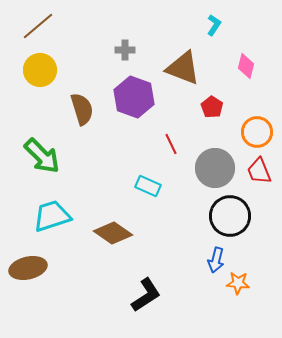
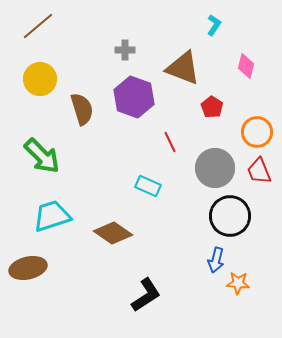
yellow circle: moved 9 px down
red line: moved 1 px left, 2 px up
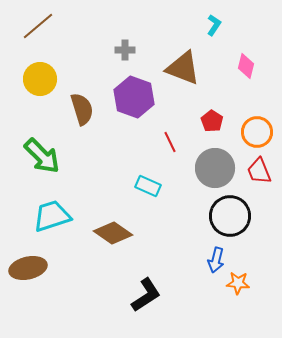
red pentagon: moved 14 px down
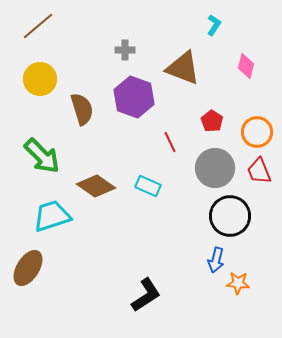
brown diamond: moved 17 px left, 47 px up
brown ellipse: rotated 45 degrees counterclockwise
